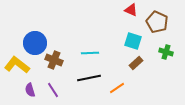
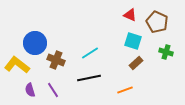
red triangle: moved 1 px left, 5 px down
cyan line: rotated 30 degrees counterclockwise
brown cross: moved 2 px right
orange line: moved 8 px right, 2 px down; rotated 14 degrees clockwise
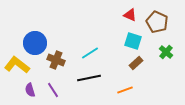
green cross: rotated 24 degrees clockwise
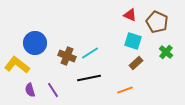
brown cross: moved 11 px right, 4 px up
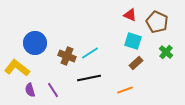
yellow L-shape: moved 3 px down
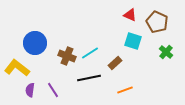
brown rectangle: moved 21 px left
purple semicircle: rotated 24 degrees clockwise
